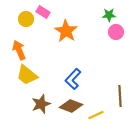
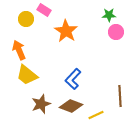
pink rectangle: moved 1 px right, 2 px up
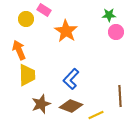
yellow trapezoid: rotated 130 degrees counterclockwise
blue L-shape: moved 2 px left
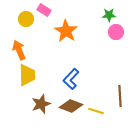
yellow line: moved 4 px up; rotated 42 degrees clockwise
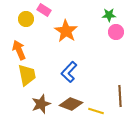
yellow trapezoid: rotated 10 degrees counterclockwise
blue L-shape: moved 2 px left, 7 px up
brown diamond: moved 2 px up
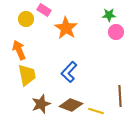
orange star: moved 3 px up
brown diamond: moved 1 px down
